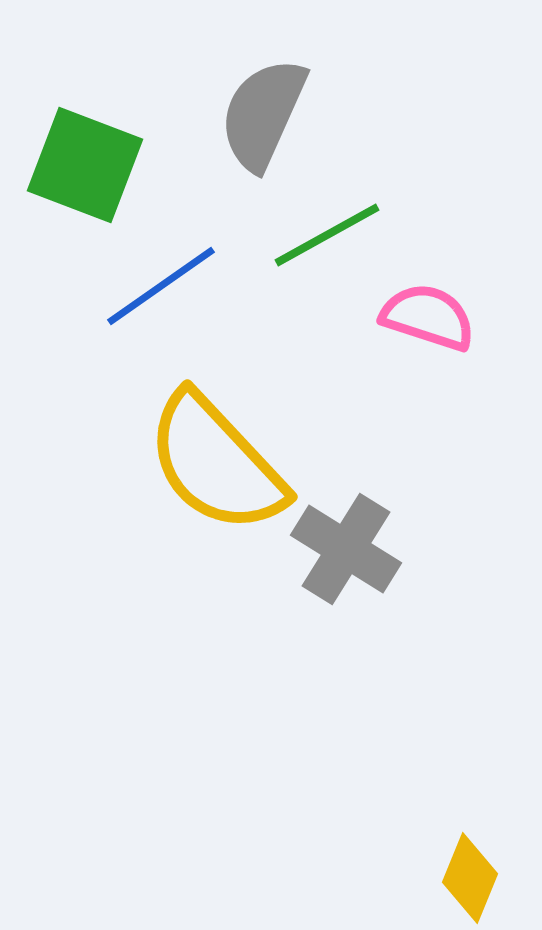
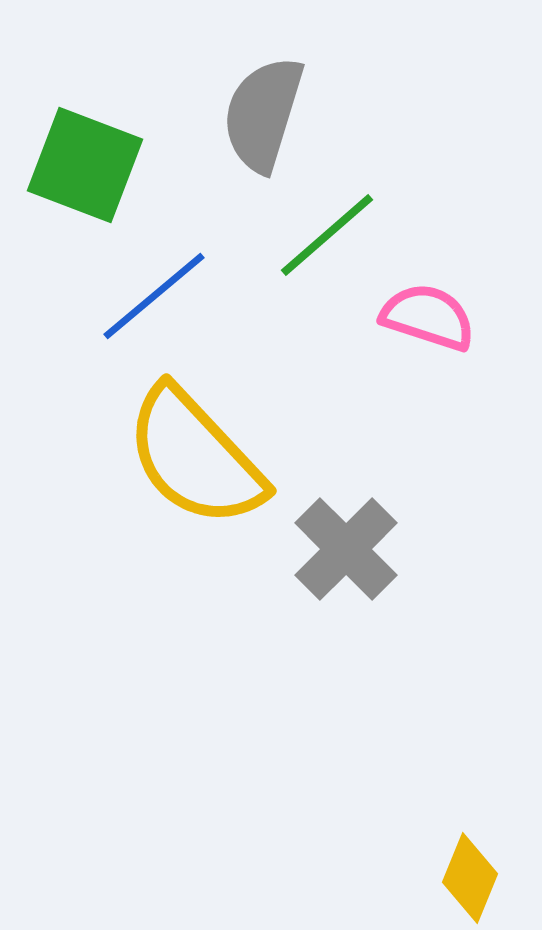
gray semicircle: rotated 7 degrees counterclockwise
green line: rotated 12 degrees counterclockwise
blue line: moved 7 px left, 10 px down; rotated 5 degrees counterclockwise
yellow semicircle: moved 21 px left, 6 px up
gray cross: rotated 13 degrees clockwise
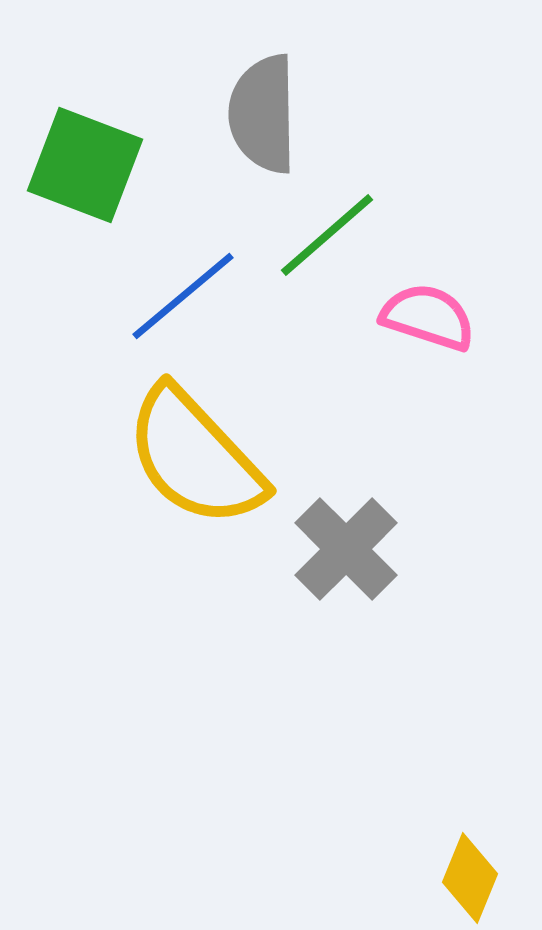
gray semicircle: rotated 18 degrees counterclockwise
blue line: moved 29 px right
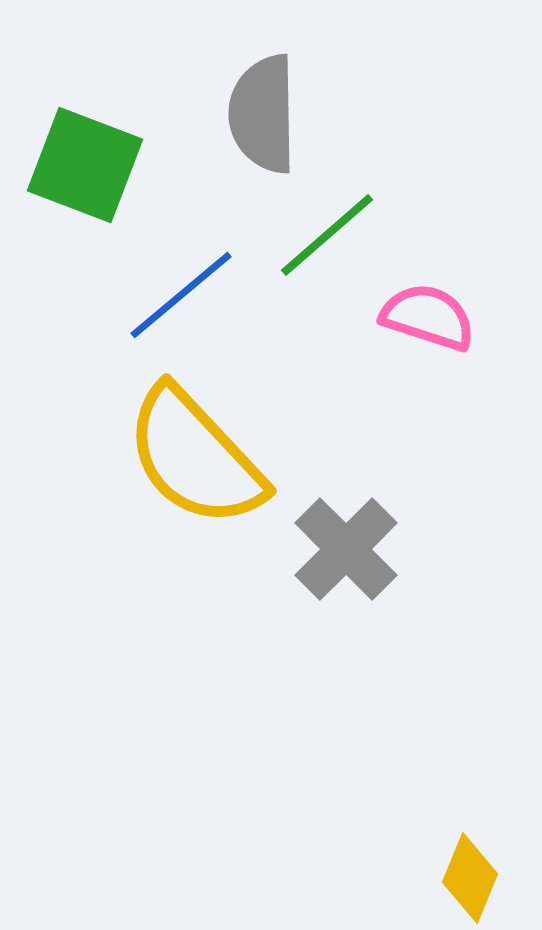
blue line: moved 2 px left, 1 px up
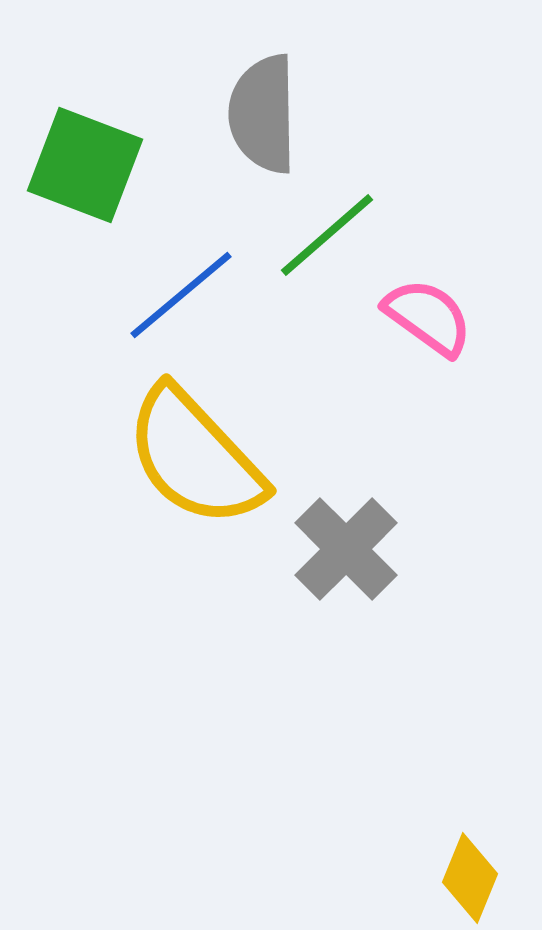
pink semicircle: rotated 18 degrees clockwise
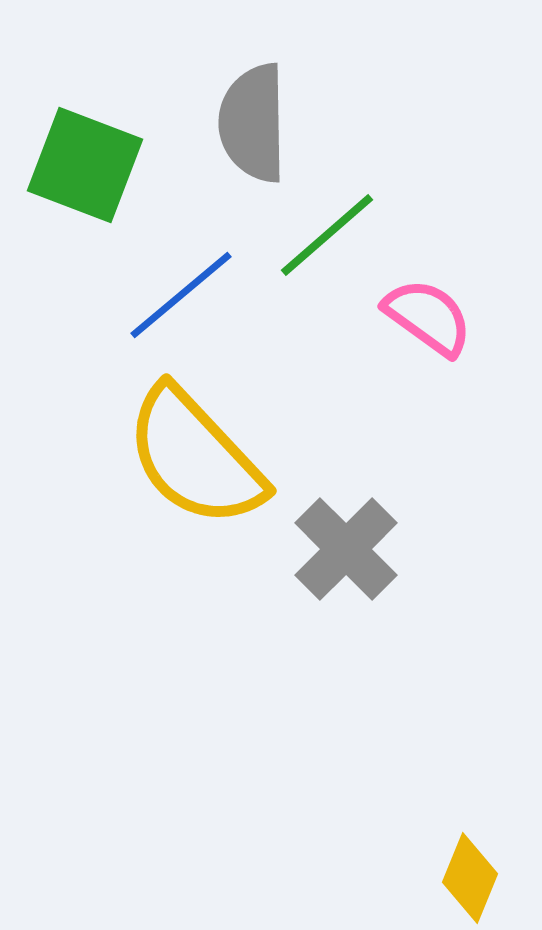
gray semicircle: moved 10 px left, 9 px down
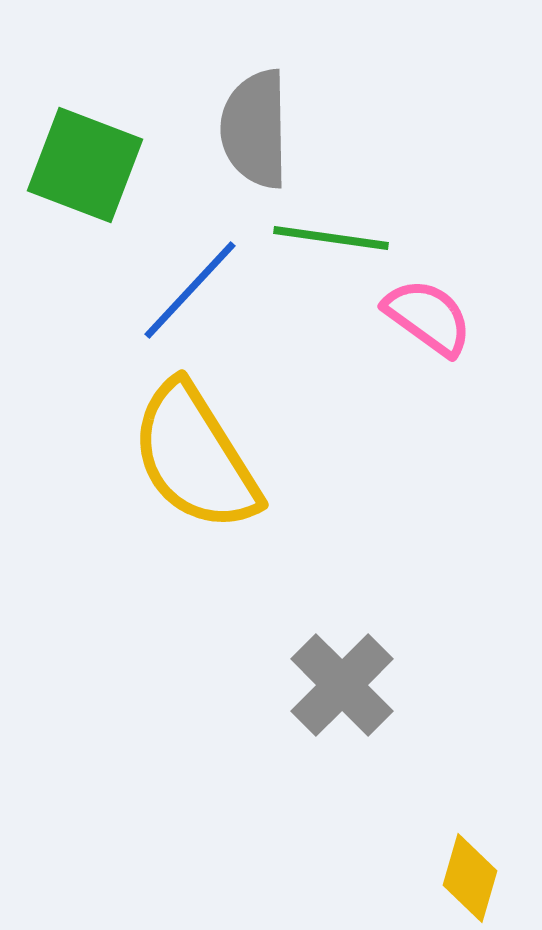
gray semicircle: moved 2 px right, 6 px down
green line: moved 4 px right, 3 px down; rotated 49 degrees clockwise
blue line: moved 9 px right, 5 px up; rotated 7 degrees counterclockwise
yellow semicircle: rotated 11 degrees clockwise
gray cross: moved 4 px left, 136 px down
yellow diamond: rotated 6 degrees counterclockwise
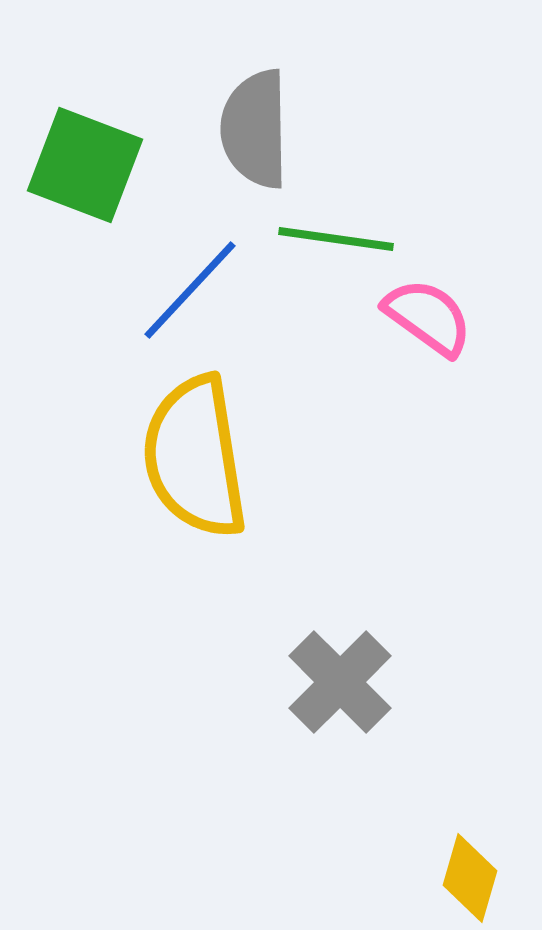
green line: moved 5 px right, 1 px down
yellow semicircle: rotated 23 degrees clockwise
gray cross: moved 2 px left, 3 px up
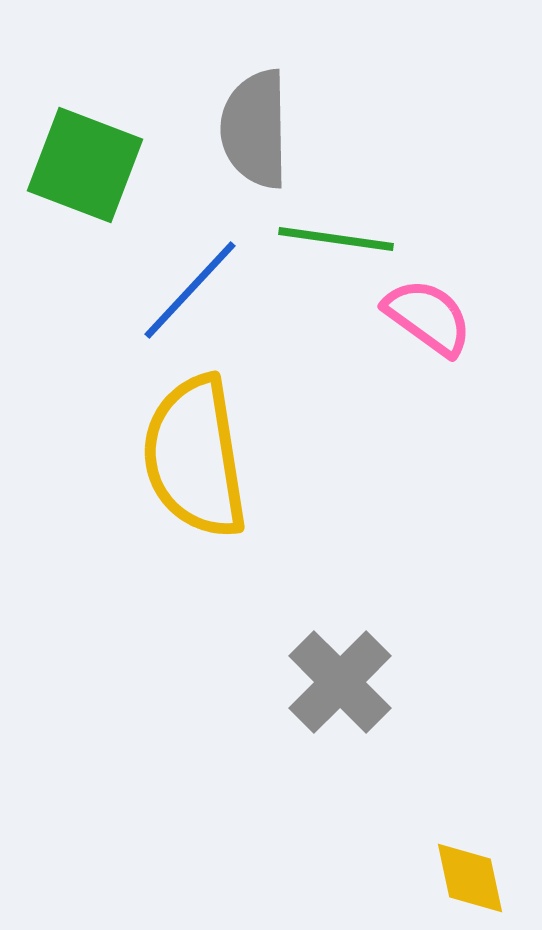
yellow diamond: rotated 28 degrees counterclockwise
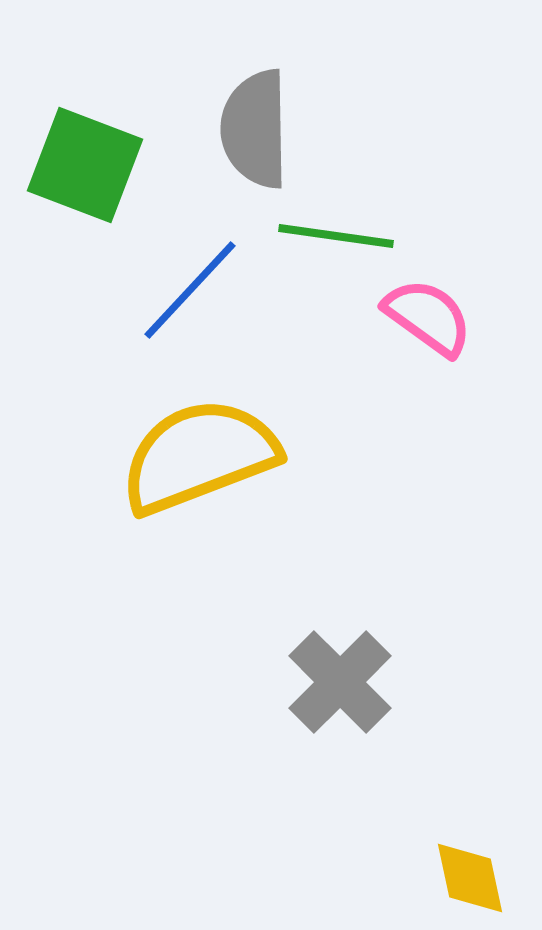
green line: moved 3 px up
yellow semicircle: moved 4 px right, 1 px up; rotated 78 degrees clockwise
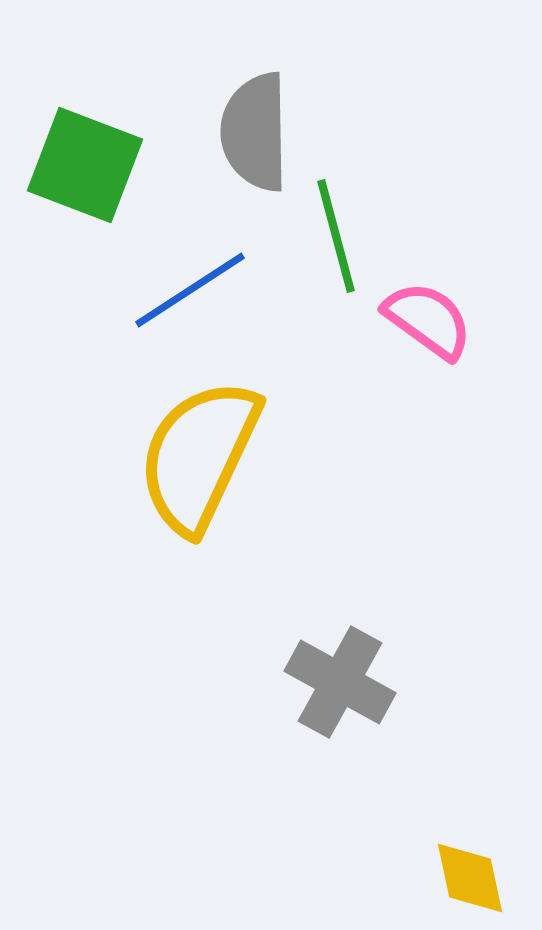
gray semicircle: moved 3 px down
green line: rotated 67 degrees clockwise
blue line: rotated 14 degrees clockwise
pink semicircle: moved 3 px down
yellow semicircle: rotated 44 degrees counterclockwise
gray cross: rotated 16 degrees counterclockwise
